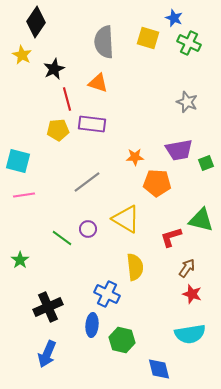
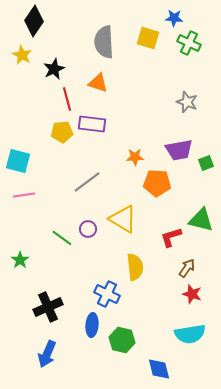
blue star: rotated 18 degrees counterclockwise
black diamond: moved 2 px left, 1 px up
yellow pentagon: moved 4 px right, 2 px down
yellow triangle: moved 3 px left
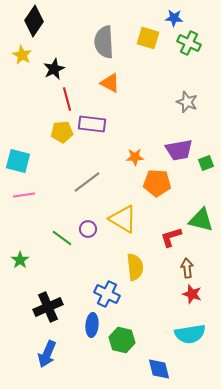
orange triangle: moved 12 px right; rotated 10 degrees clockwise
brown arrow: rotated 42 degrees counterclockwise
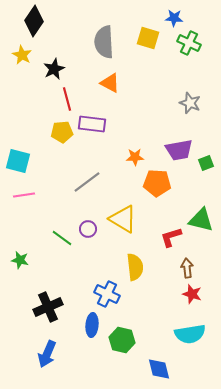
gray star: moved 3 px right, 1 px down
green star: rotated 24 degrees counterclockwise
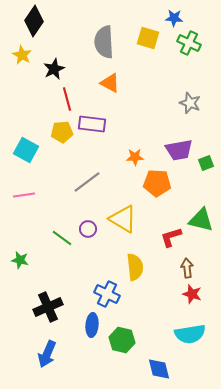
cyan square: moved 8 px right, 11 px up; rotated 15 degrees clockwise
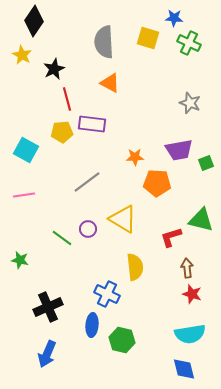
blue diamond: moved 25 px right
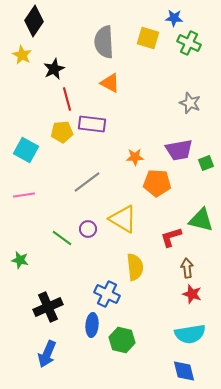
blue diamond: moved 2 px down
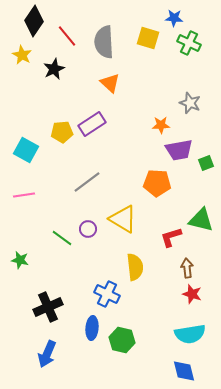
orange triangle: rotated 15 degrees clockwise
red line: moved 63 px up; rotated 25 degrees counterclockwise
purple rectangle: rotated 40 degrees counterclockwise
orange star: moved 26 px right, 32 px up
blue ellipse: moved 3 px down
